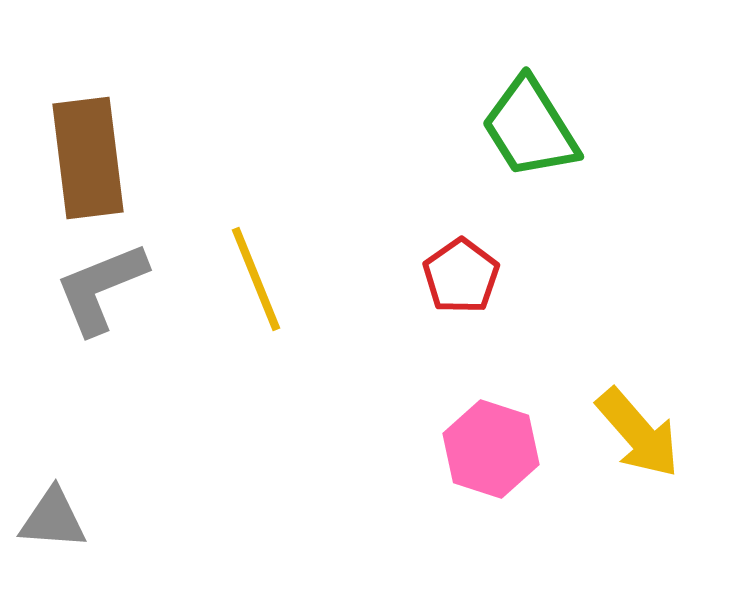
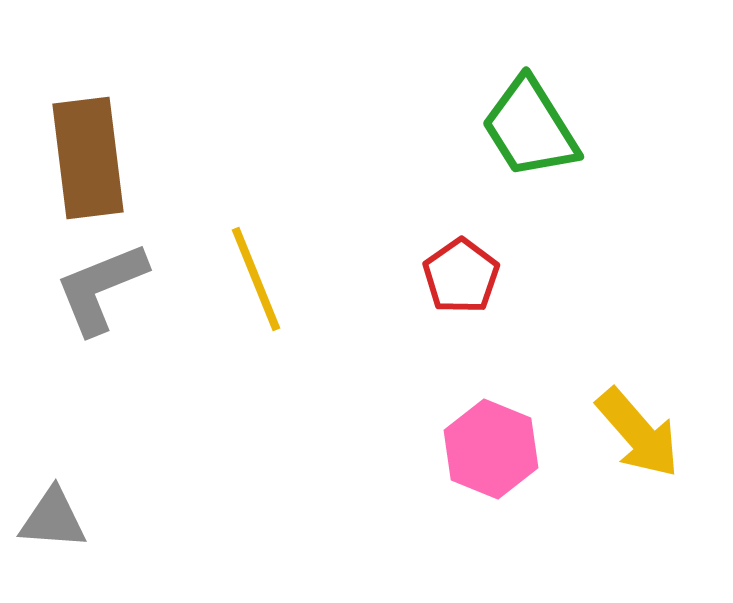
pink hexagon: rotated 4 degrees clockwise
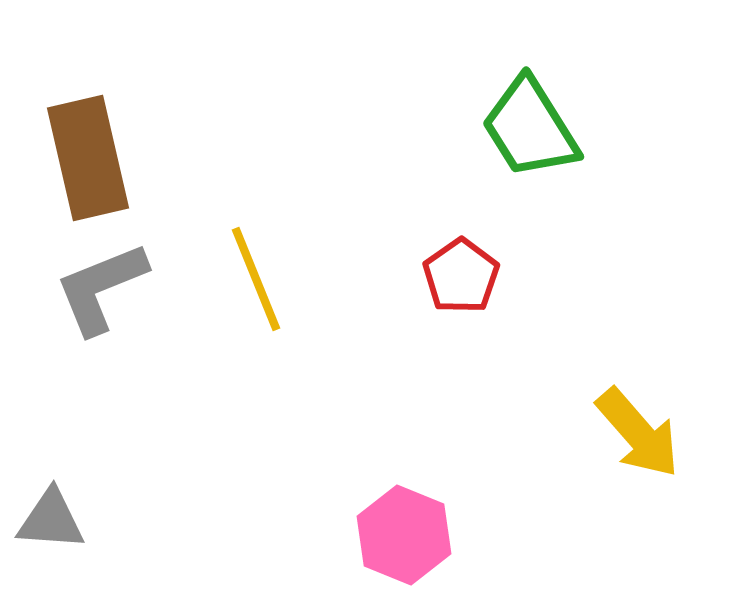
brown rectangle: rotated 6 degrees counterclockwise
pink hexagon: moved 87 px left, 86 px down
gray triangle: moved 2 px left, 1 px down
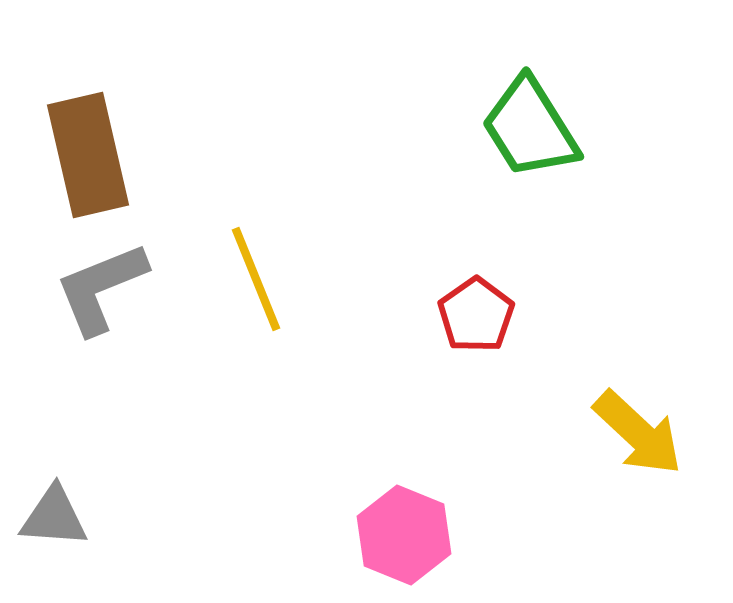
brown rectangle: moved 3 px up
red pentagon: moved 15 px right, 39 px down
yellow arrow: rotated 6 degrees counterclockwise
gray triangle: moved 3 px right, 3 px up
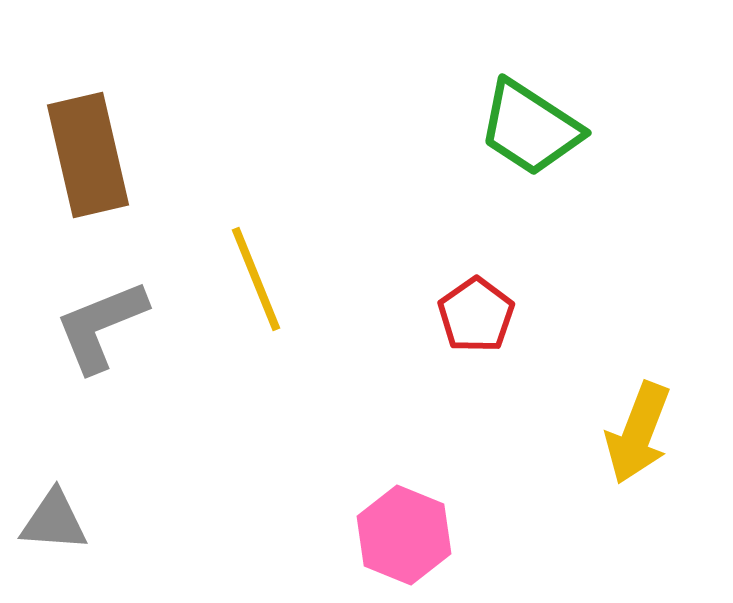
green trapezoid: rotated 25 degrees counterclockwise
gray L-shape: moved 38 px down
yellow arrow: rotated 68 degrees clockwise
gray triangle: moved 4 px down
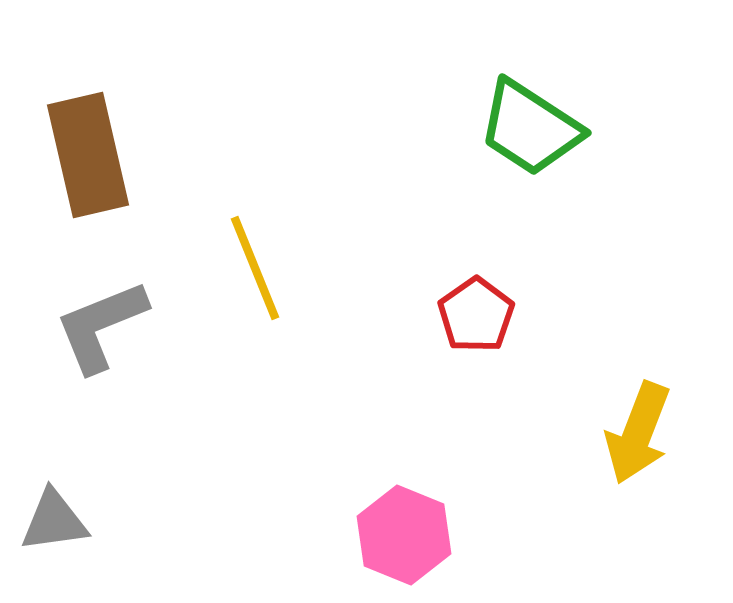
yellow line: moved 1 px left, 11 px up
gray triangle: rotated 12 degrees counterclockwise
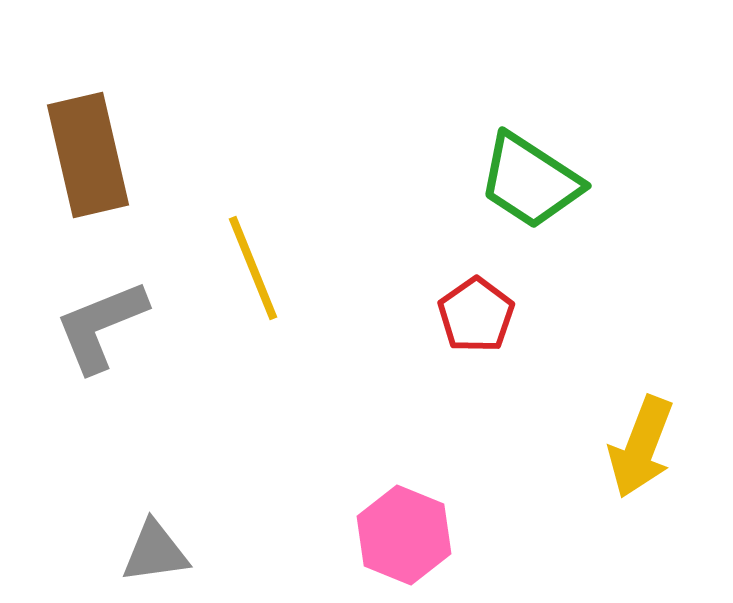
green trapezoid: moved 53 px down
yellow line: moved 2 px left
yellow arrow: moved 3 px right, 14 px down
gray triangle: moved 101 px right, 31 px down
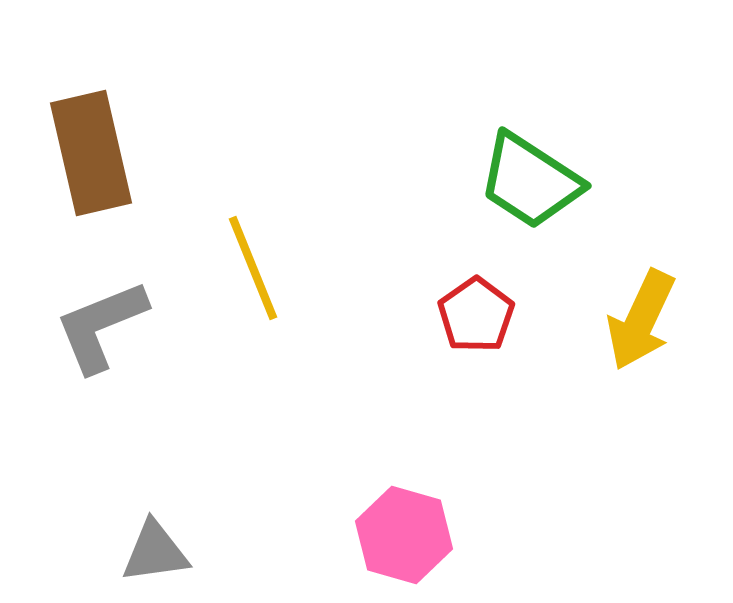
brown rectangle: moved 3 px right, 2 px up
yellow arrow: moved 127 px up; rotated 4 degrees clockwise
pink hexagon: rotated 6 degrees counterclockwise
